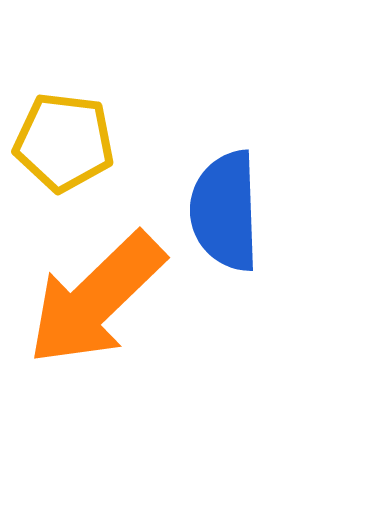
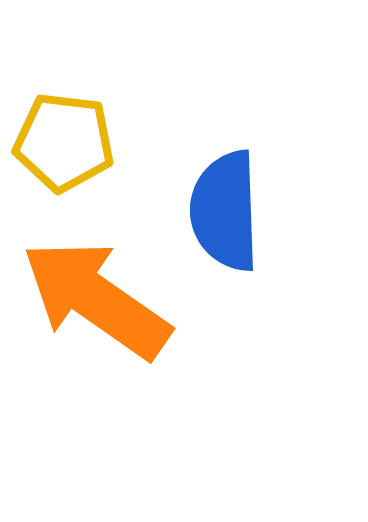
orange arrow: rotated 79 degrees clockwise
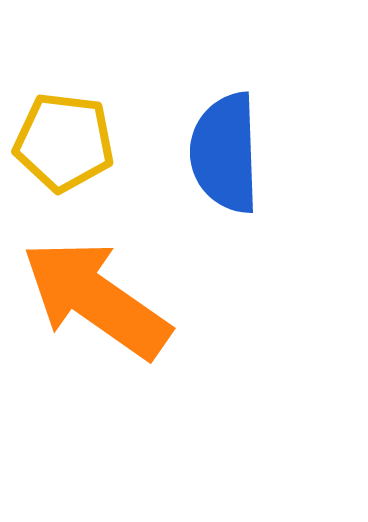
blue semicircle: moved 58 px up
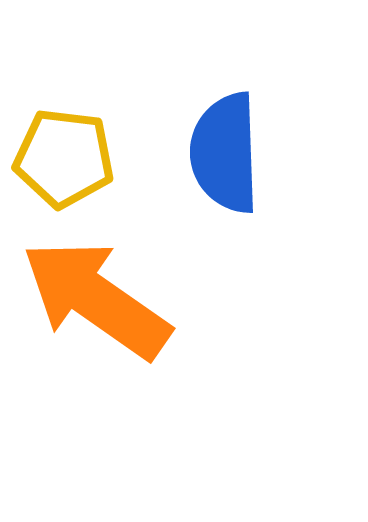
yellow pentagon: moved 16 px down
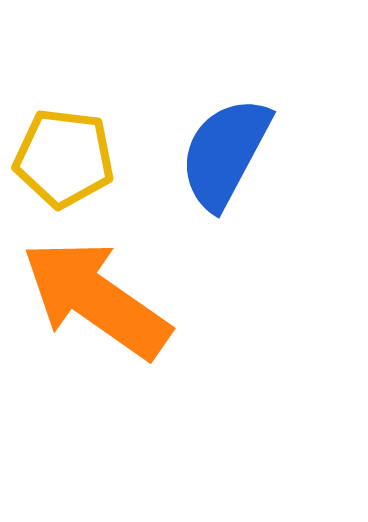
blue semicircle: rotated 30 degrees clockwise
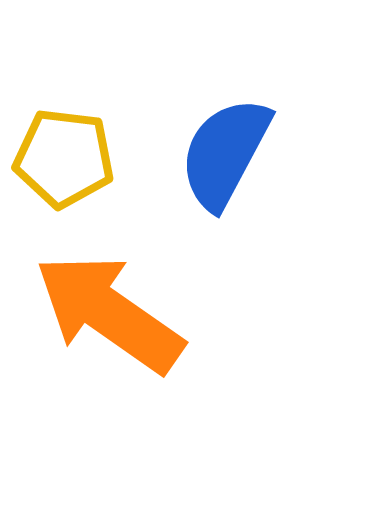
orange arrow: moved 13 px right, 14 px down
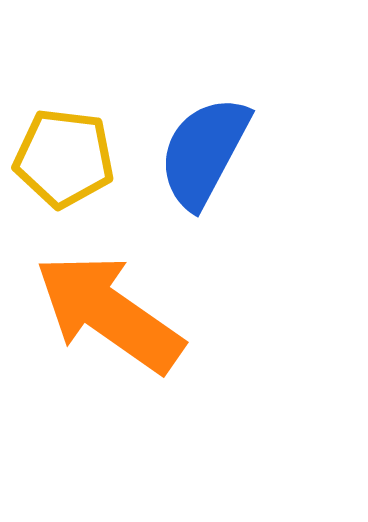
blue semicircle: moved 21 px left, 1 px up
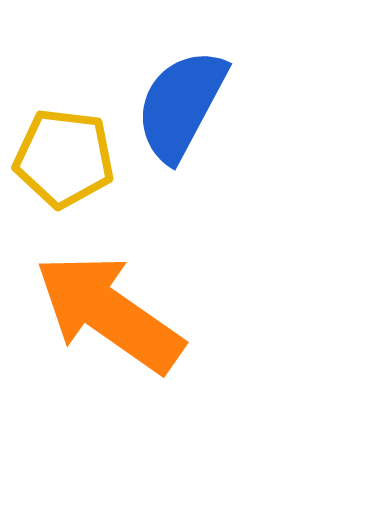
blue semicircle: moved 23 px left, 47 px up
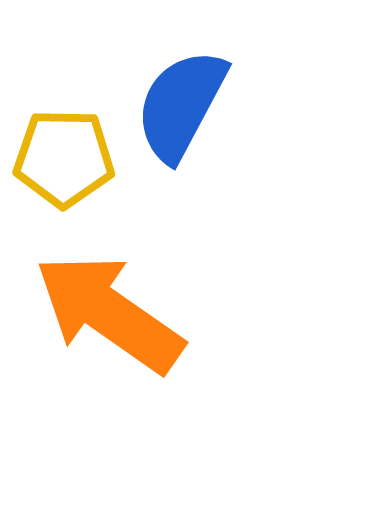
yellow pentagon: rotated 6 degrees counterclockwise
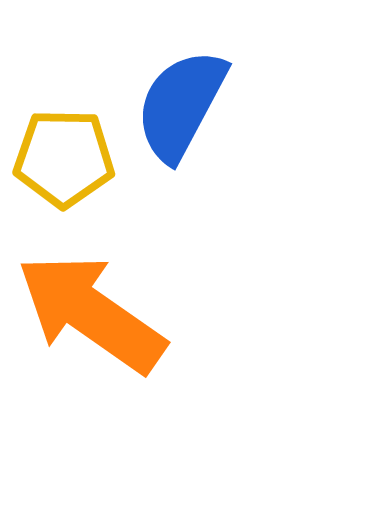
orange arrow: moved 18 px left
